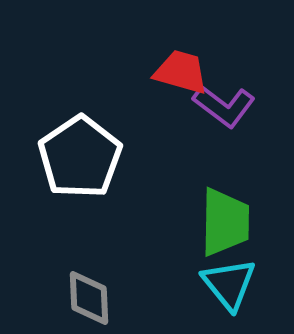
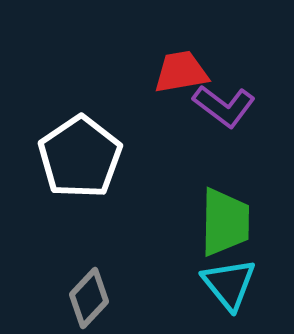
red trapezoid: rotated 26 degrees counterclockwise
gray diamond: rotated 46 degrees clockwise
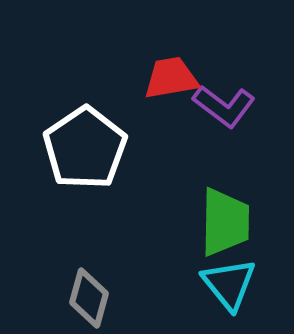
red trapezoid: moved 10 px left, 6 px down
white pentagon: moved 5 px right, 9 px up
gray diamond: rotated 28 degrees counterclockwise
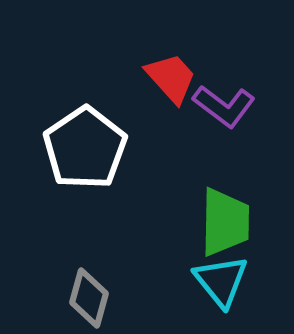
red trapezoid: rotated 58 degrees clockwise
cyan triangle: moved 8 px left, 3 px up
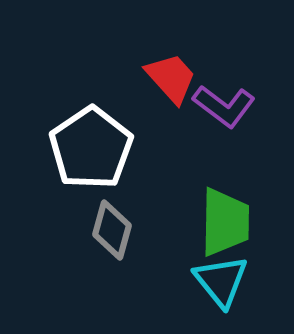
white pentagon: moved 6 px right
gray diamond: moved 23 px right, 68 px up
